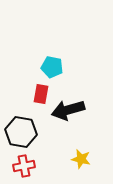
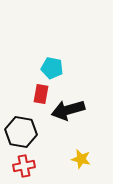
cyan pentagon: moved 1 px down
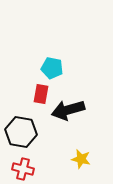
red cross: moved 1 px left, 3 px down; rotated 25 degrees clockwise
